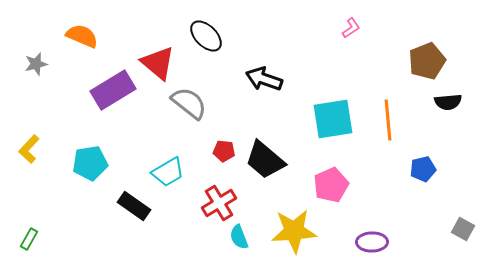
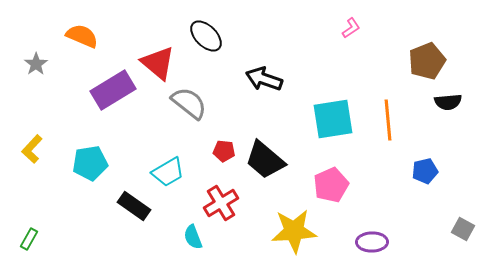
gray star: rotated 20 degrees counterclockwise
yellow L-shape: moved 3 px right
blue pentagon: moved 2 px right, 2 px down
red cross: moved 2 px right
cyan semicircle: moved 46 px left
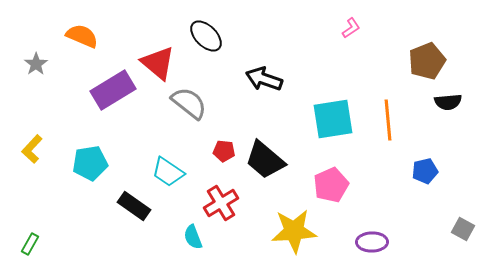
cyan trapezoid: rotated 64 degrees clockwise
green rectangle: moved 1 px right, 5 px down
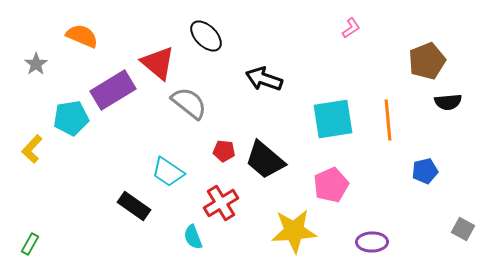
cyan pentagon: moved 19 px left, 45 px up
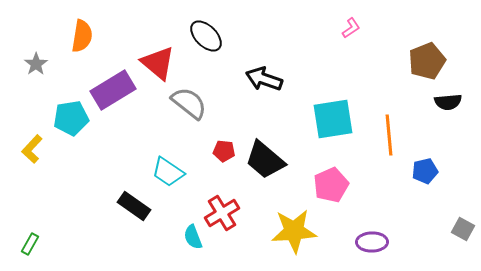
orange semicircle: rotated 76 degrees clockwise
orange line: moved 1 px right, 15 px down
red cross: moved 1 px right, 10 px down
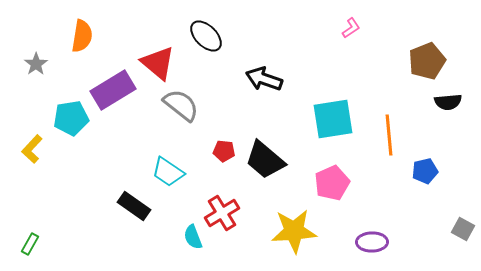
gray semicircle: moved 8 px left, 2 px down
pink pentagon: moved 1 px right, 2 px up
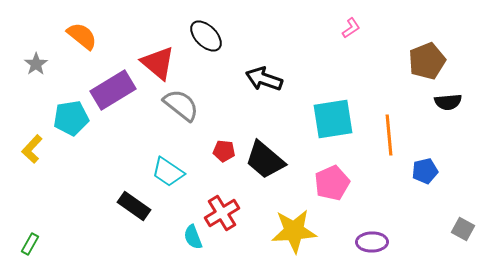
orange semicircle: rotated 60 degrees counterclockwise
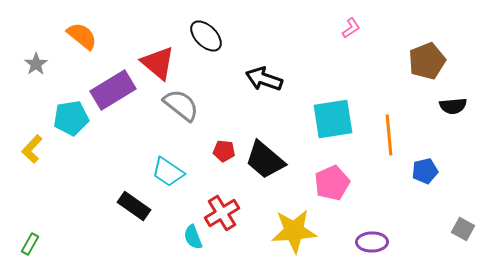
black semicircle: moved 5 px right, 4 px down
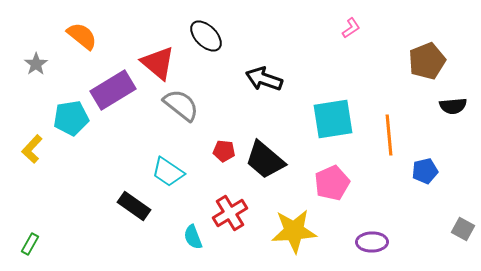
red cross: moved 8 px right
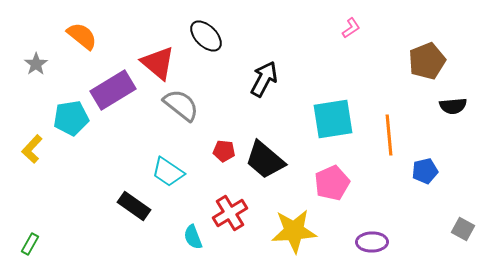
black arrow: rotated 99 degrees clockwise
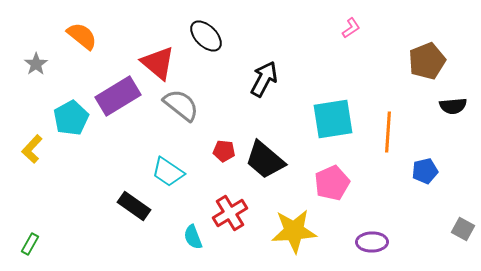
purple rectangle: moved 5 px right, 6 px down
cyan pentagon: rotated 20 degrees counterclockwise
orange line: moved 1 px left, 3 px up; rotated 9 degrees clockwise
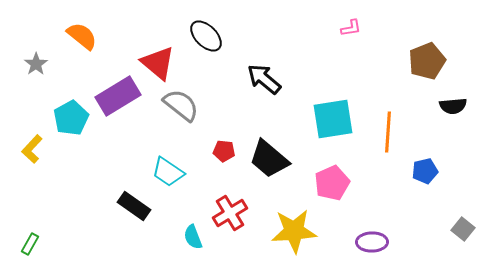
pink L-shape: rotated 25 degrees clockwise
black arrow: rotated 78 degrees counterclockwise
black trapezoid: moved 4 px right, 1 px up
gray square: rotated 10 degrees clockwise
